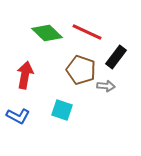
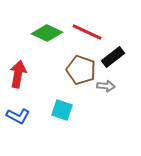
green diamond: rotated 20 degrees counterclockwise
black rectangle: moved 3 px left; rotated 15 degrees clockwise
red arrow: moved 7 px left, 1 px up
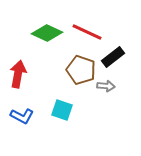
blue L-shape: moved 4 px right
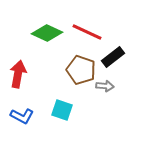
gray arrow: moved 1 px left
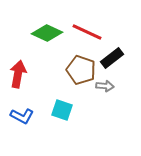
black rectangle: moved 1 px left, 1 px down
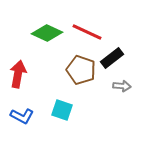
gray arrow: moved 17 px right
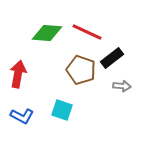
green diamond: rotated 20 degrees counterclockwise
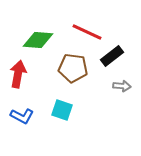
green diamond: moved 9 px left, 7 px down
black rectangle: moved 2 px up
brown pentagon: moved 8 px left, 2 px up; rotated 12 degrees counterclockwise
